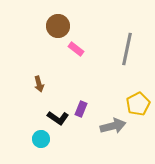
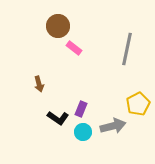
pink rectangle: moved 2 px left, 1 px up
cyan circle: moved 42 px right, 7 px up
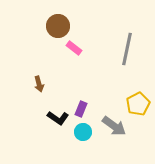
gray arrow: moved 1 px right; rotated 50 degrees clockwise
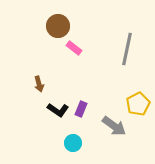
black L-shape: moved 8 px up
cyan circle: moved 10 px left, 11 px down
